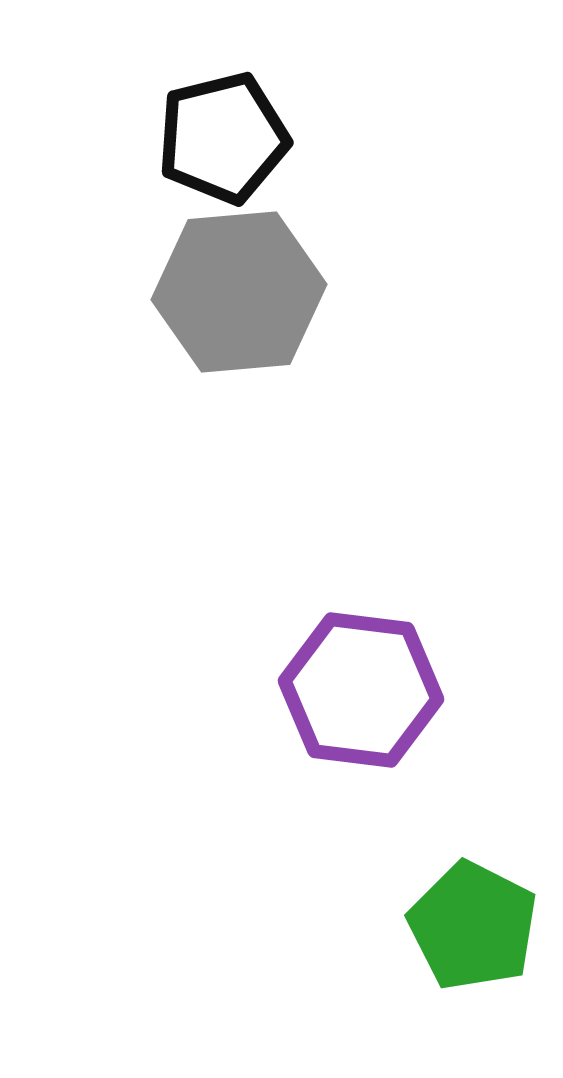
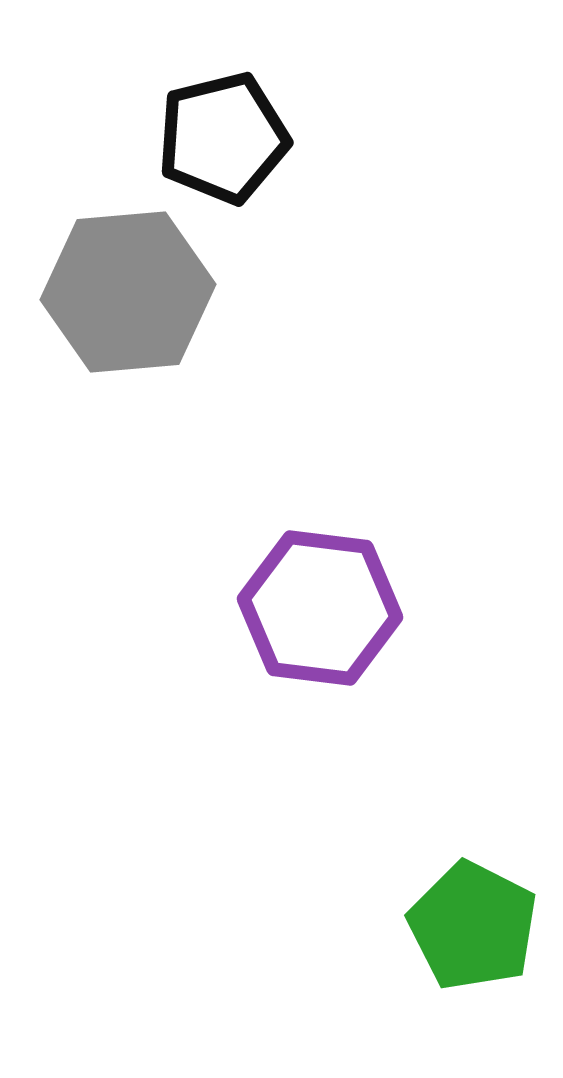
gray hexagon: moved 111 px left
purple hexagon: moved 41 px left, 82 px up
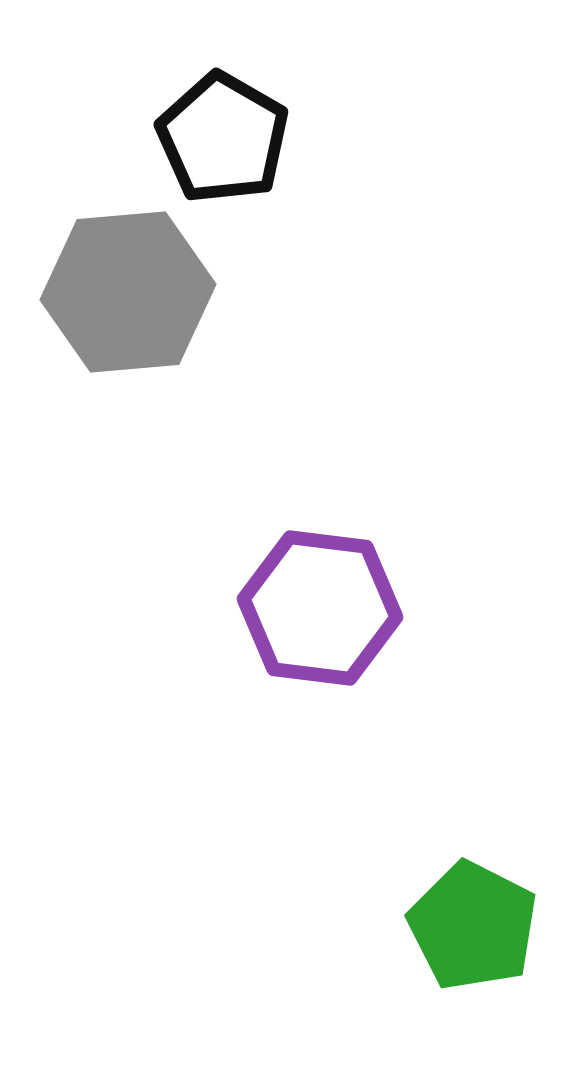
black pentagon: rotated 28 degrees counterclockwise
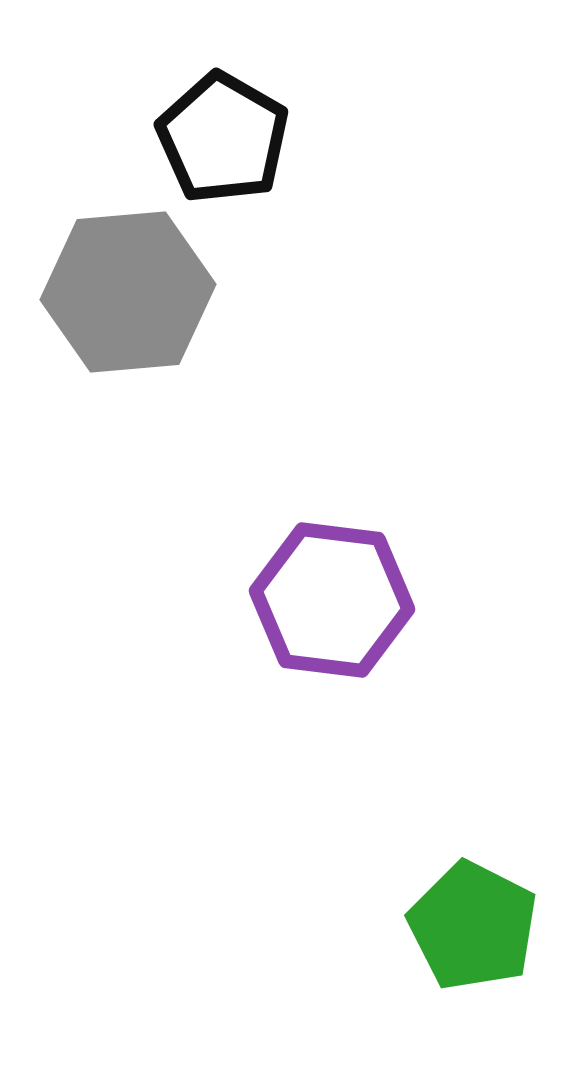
purple hexagon: moved 12 px right, 8 px up
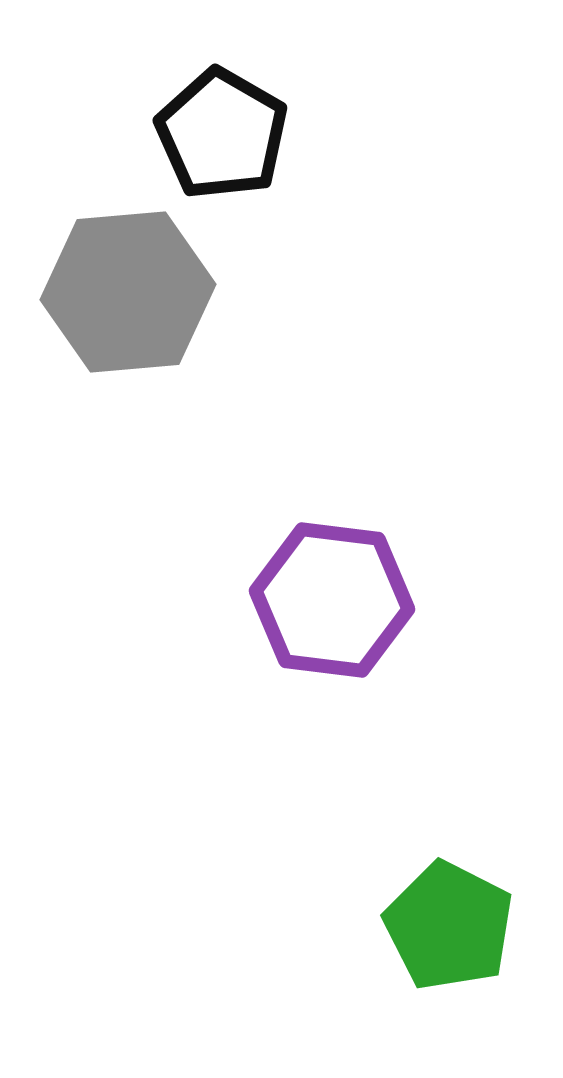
black pentagon: moved 1 px left, 4 px up
green pentagon: moved 24 px left
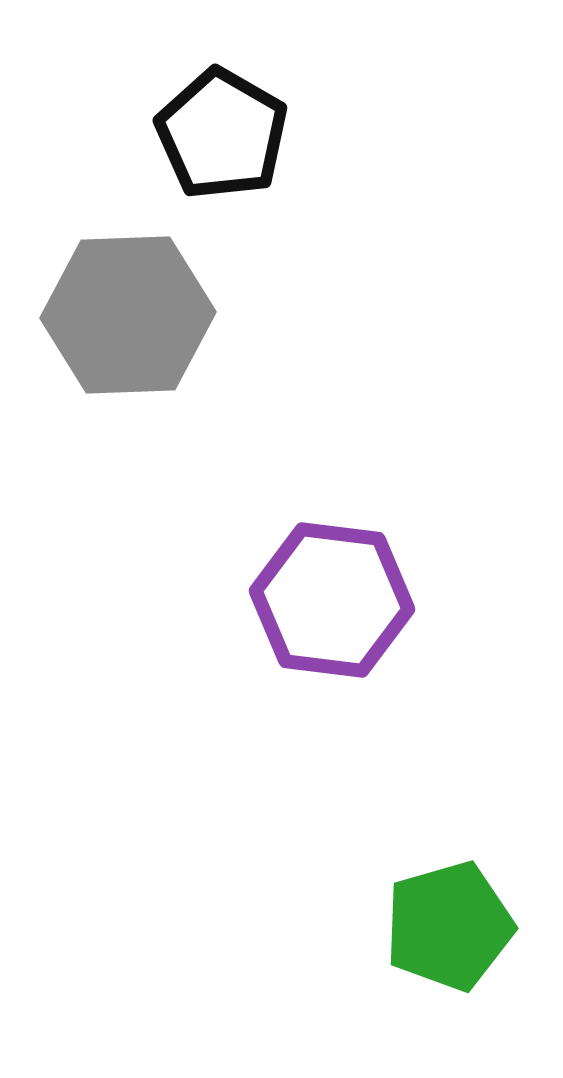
gray hexagon: moved 23 px down; rotated 3 degrees clockwise
green pentagon: rotated 29 degrees clockwise
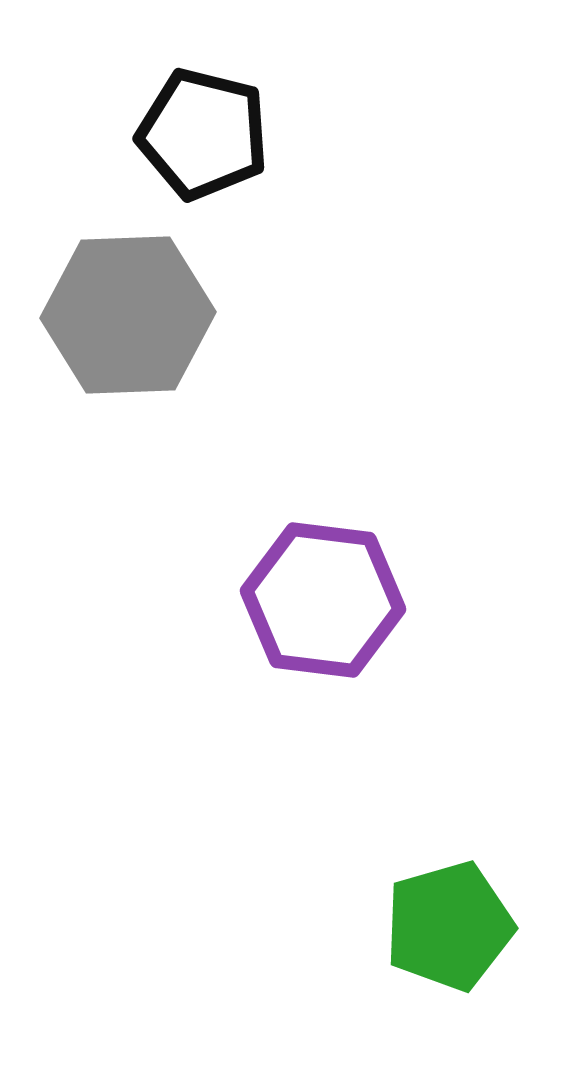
black pentagon: moved 19 px left; rotated 16 degrees counterclockwise
purple hexagon: moved 9 px left
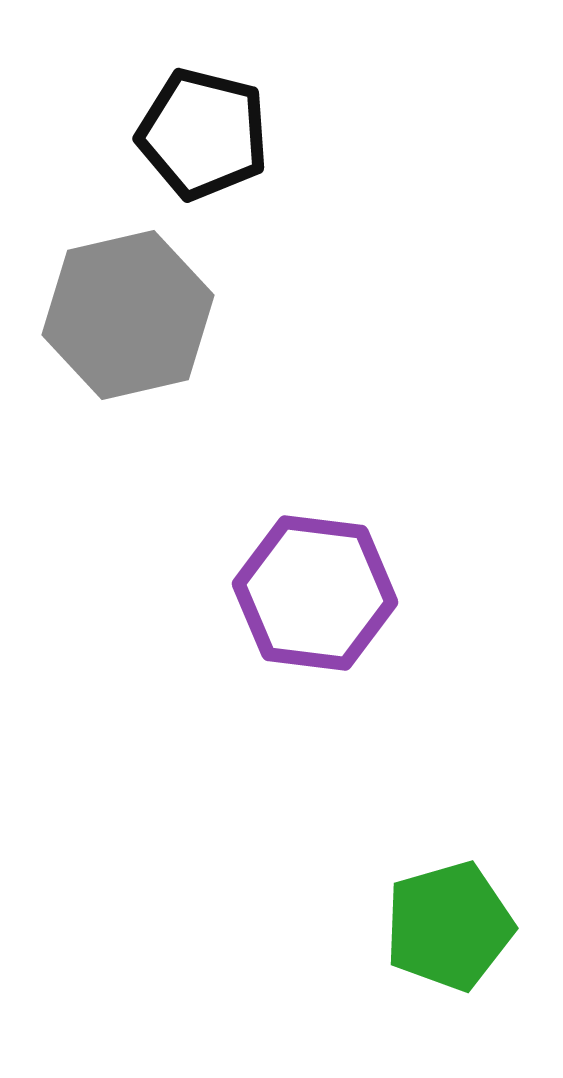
gray hexagon: rotated 11 degrees counterclockwise
purple hexagon: moved 8 px left, 7 px up
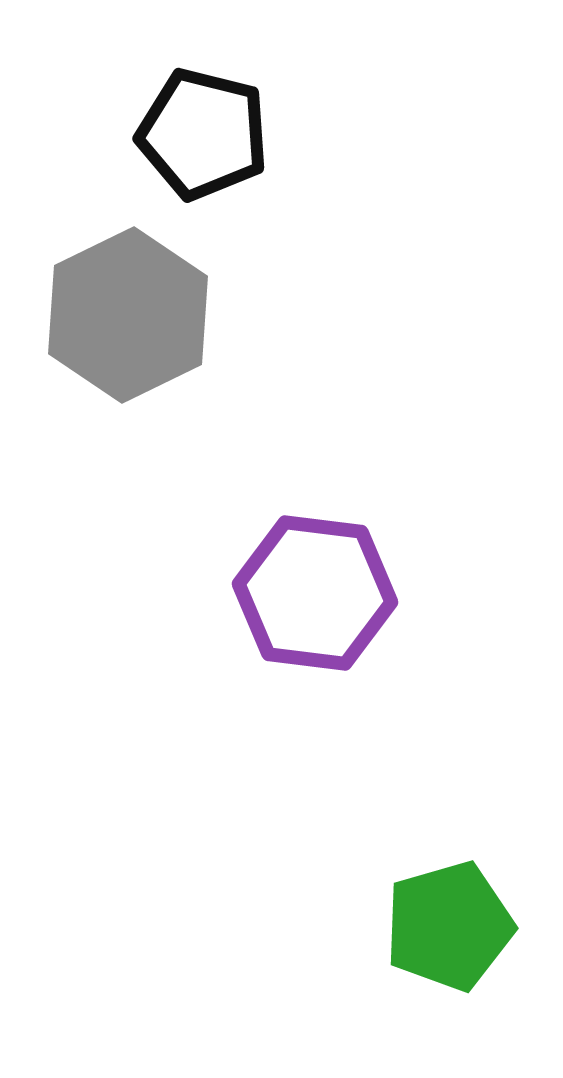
gray hexagon: rotated 13 degrees counterclockwise
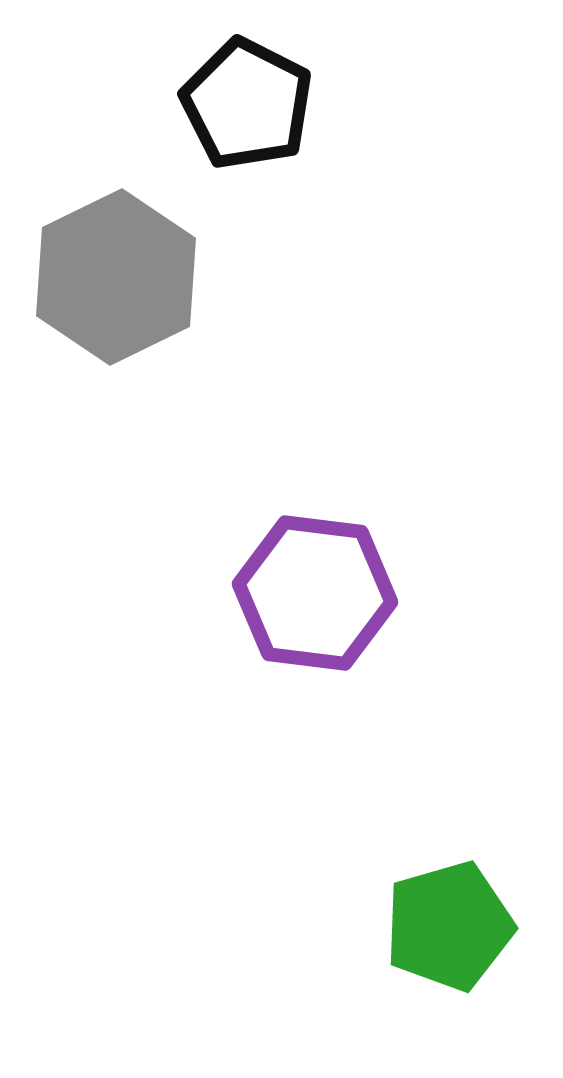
black pentagon: moved 44 px right, 30 px up; rotated 13 degrees clockwise
gray hexagon: moved 12 px left, 38 px up
